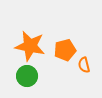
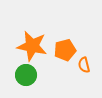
orange star: moved 2 px right
green circle: moved 1 px left, 1 px up
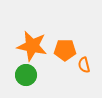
orange pentagon: rotated 15 degrees clockwise
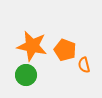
orange pentagon: rotated 20 degrees clockwise
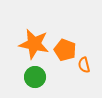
orange star: moved 2 px right, 2 px up
green circle: moved 9 px right, 2 px down
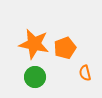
orange pentagon: moved 2 px up; rotated 30 degrees clockwise
orange semicircle: moved 1 px right, 8 px down
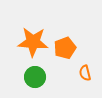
orange star: moved 1 px left, 2 px up; rotated 8 degrees counterclockwise
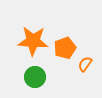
orange star: moved 1 px up
orange semicircle: moved 9 px up; rotated 49 degrees clockwise
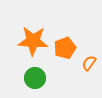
orange semicircle: moved 4 px right, 1 px up
green circle: moved 1 px down
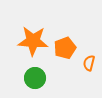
orange semicircle: rotated 21 degrees counterclockwise
